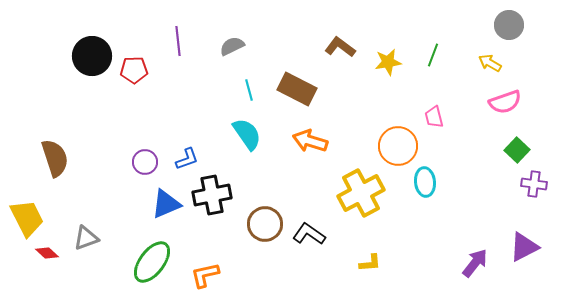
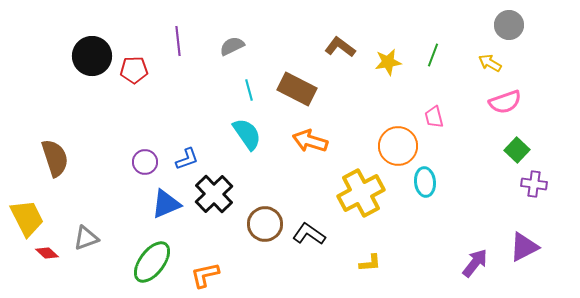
black cross: moved 2 px right, 1 px up; rotated 33 degrees counterclockwise
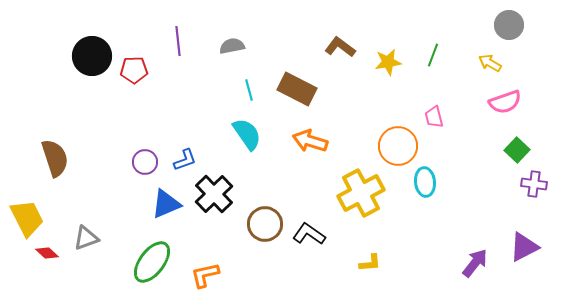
gray semicircle: rotated 15 degrees clockwise
blue L-shape: moved 2 px left, 1 px down
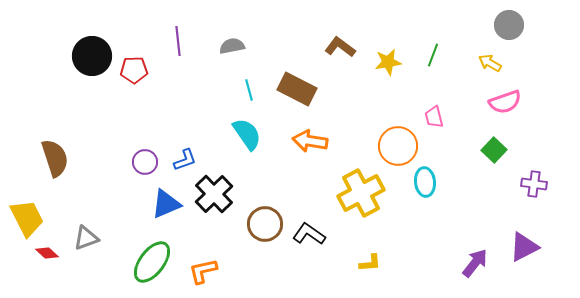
orange arrow: rotated 8 degrees counterclockwise
green square: moved 23 px left
orange L-shape: moved 2 px left, 4 px up
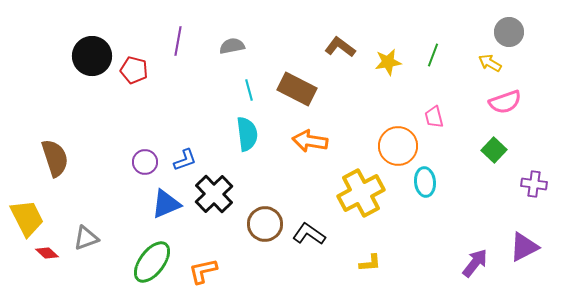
gray circle: moved 7 px down
purple line: rotated 16 degrees clockwise
red pentagon: rotated 16 degrees clockwise
cyan semicircle: rotated 28 degrees clockwise
